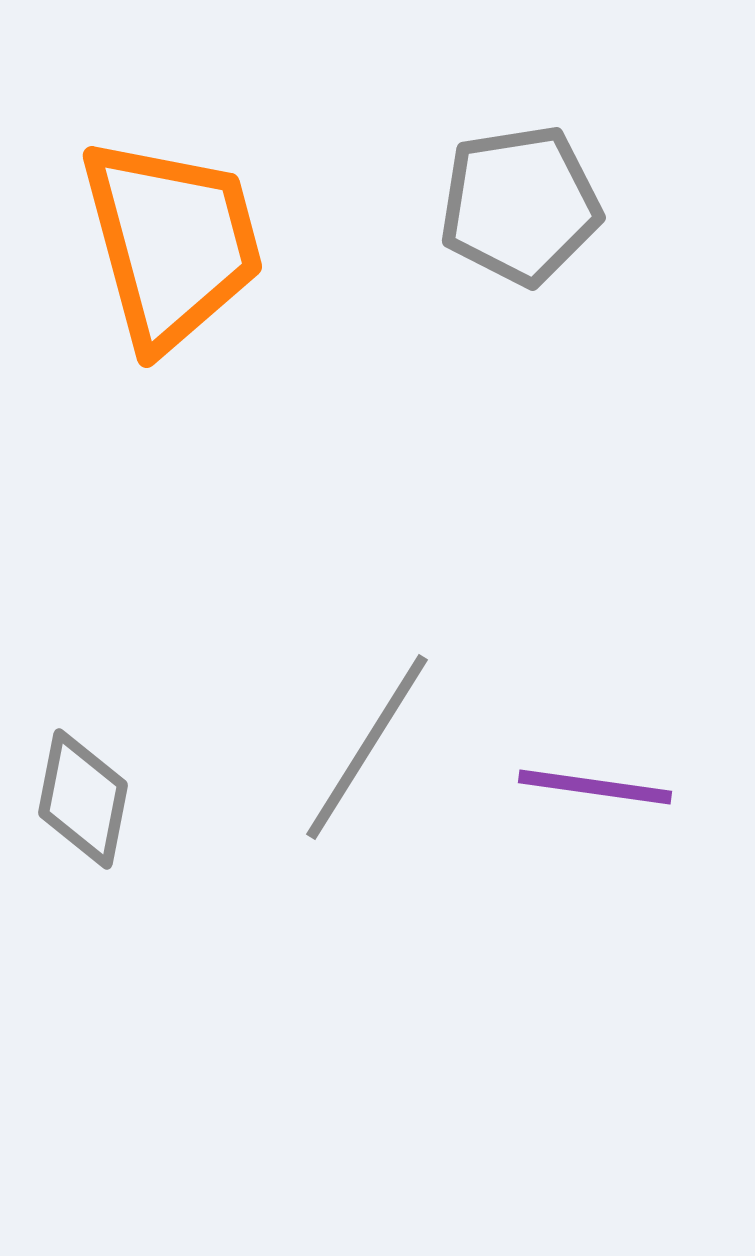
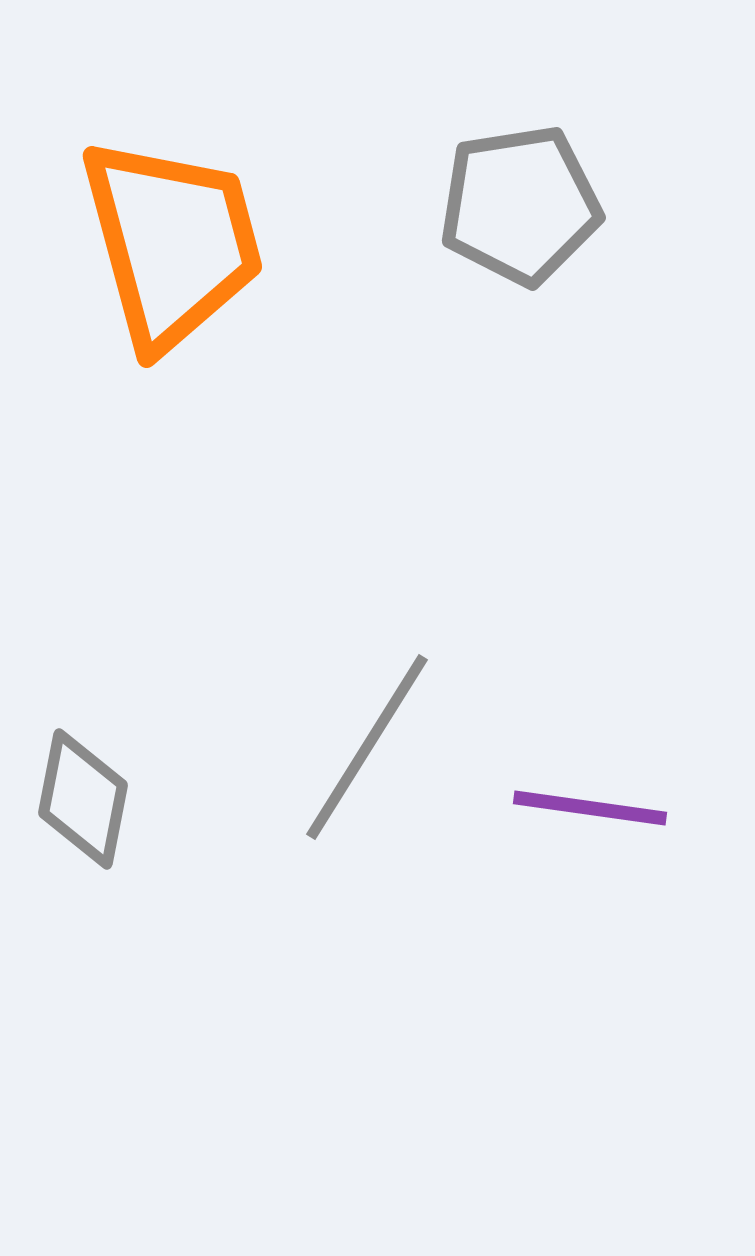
purple line: moved 5 px left, 21 px down
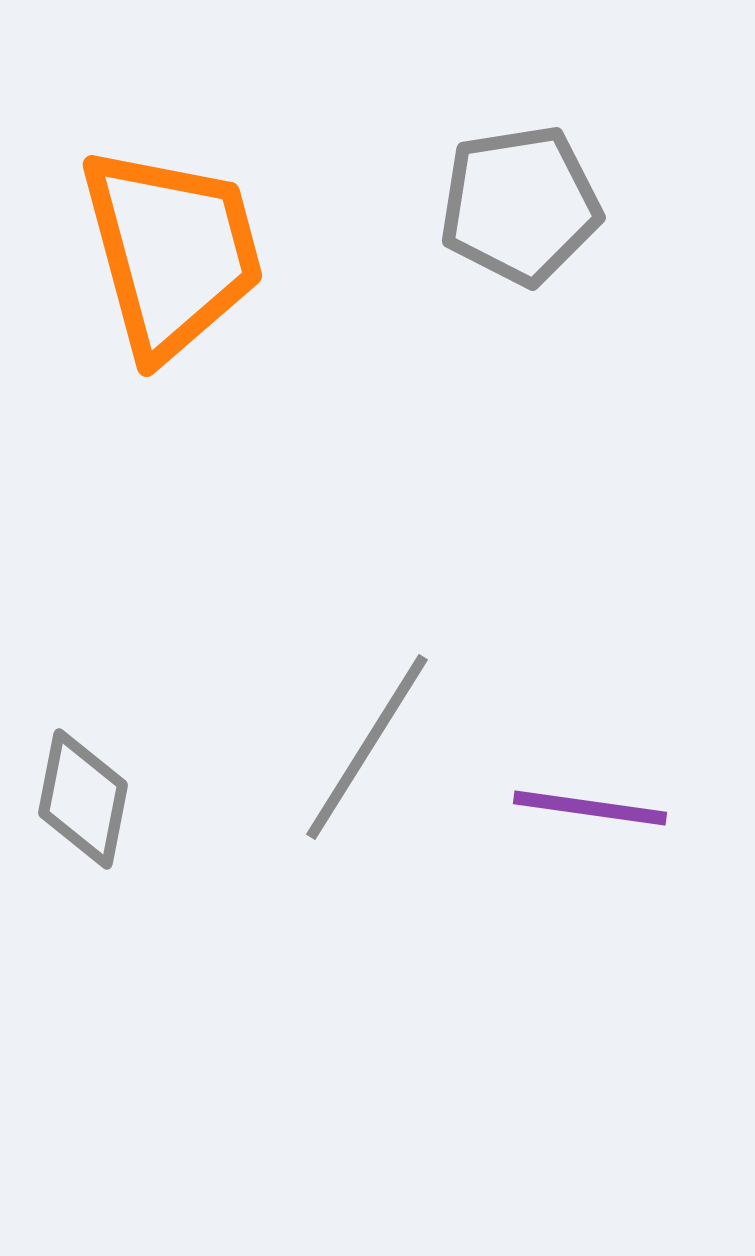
orange trapezoid: moved 9 px down
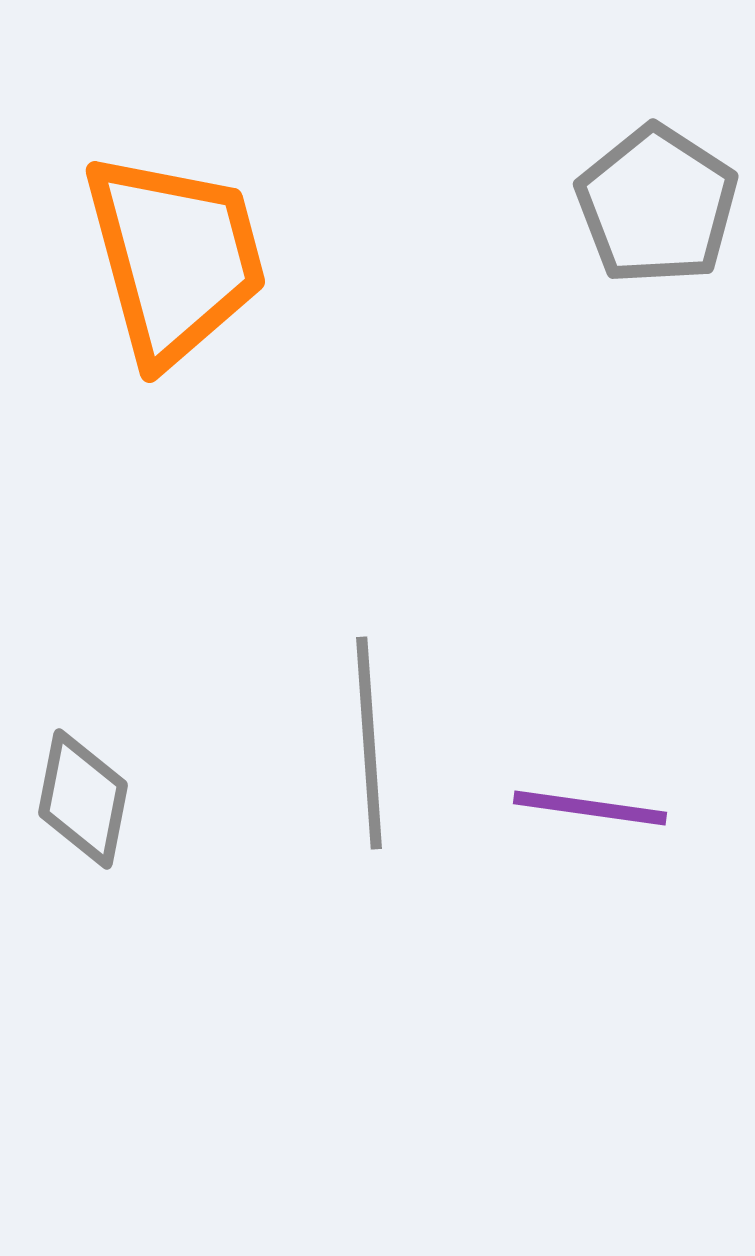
gray pentagon: moved 137 px right; rotated 30 degrees counterclockwise
orange trapezoid: moved 3 px right, 6 px down
gray line: moved 2 px right, 4 px up; rotated 36 degrees counterclockwise
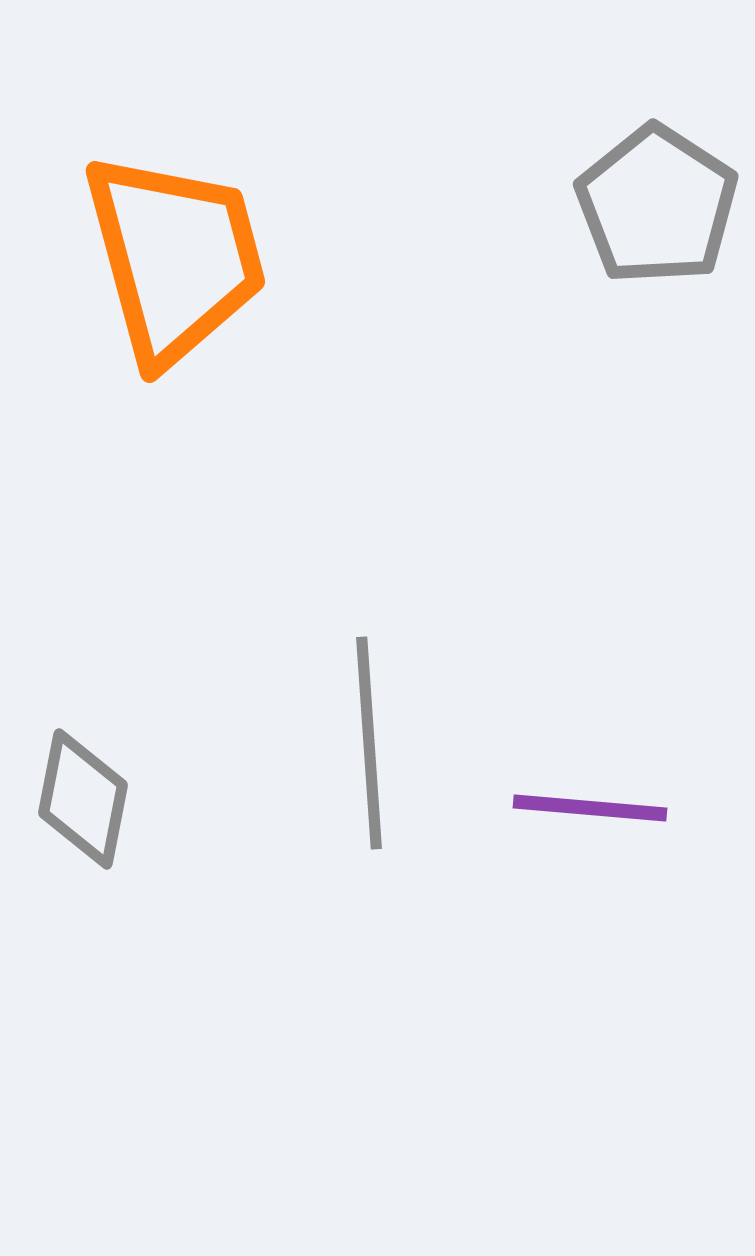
purple line: rotated 3 degrees counterclockwise
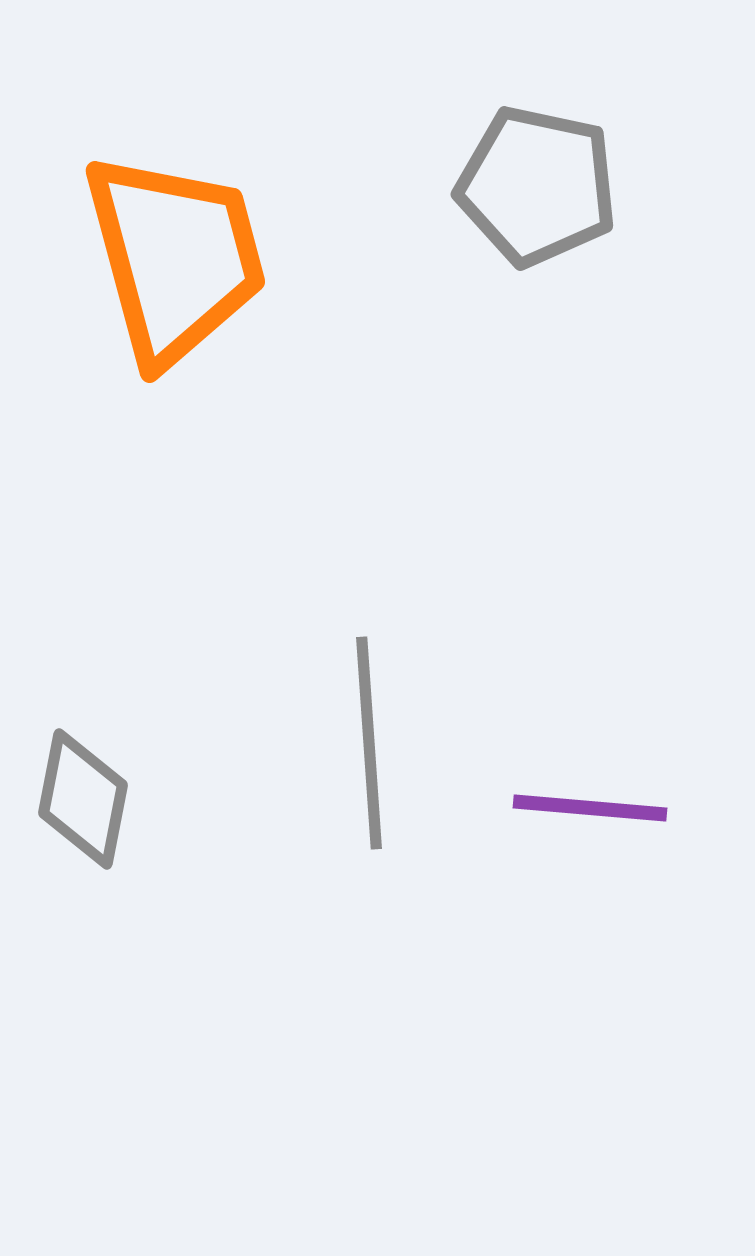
gray pentagon: moved 120 px left, 19 px up; rotated 21 degrees counterclockwise
